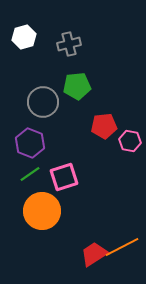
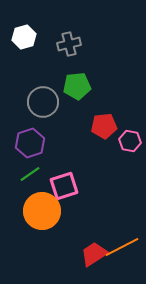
purple hexagon: rotated 20 degrees clockwise
pink square: moved 9 px down
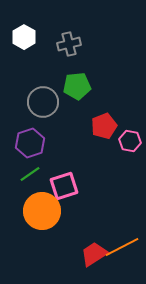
white hexagon: rotated 15 degrees counterclockwise
red pentagon: rotated 15 degrees counterclockwise
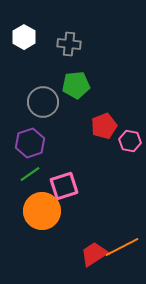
gray cross: rotated 20 degrees clockwise
green pentagon: moved 1 px left, 1 px up
